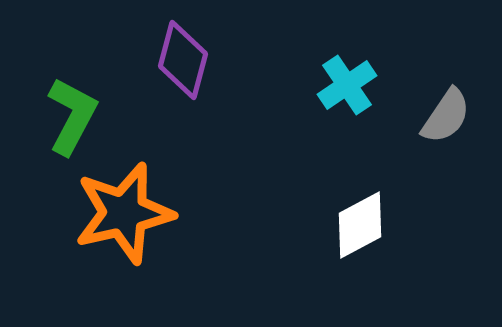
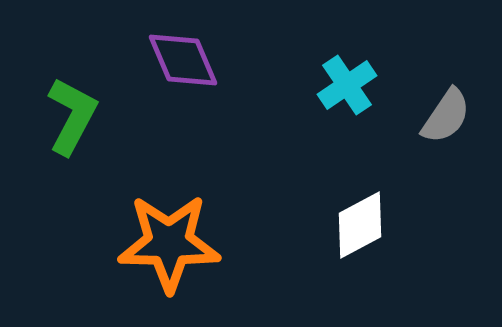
purple diamond: rotated 38 degrees counterclockwise
orange star: moved 45 px right, 30 px down; rotated 14 degrees clockwise
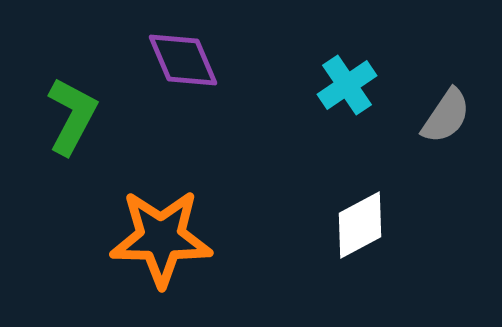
orange star: moved 8 px left, 5 px up
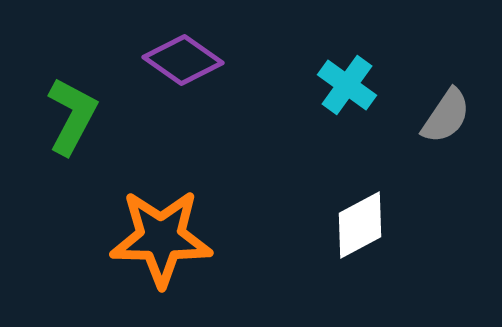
purple diamond: rotated 32 degrees counterclockwise
cyan cross: rotated 20 degrees counterclockwise
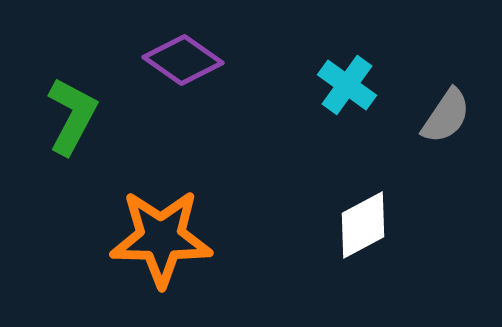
white diamond: moved 3 px right
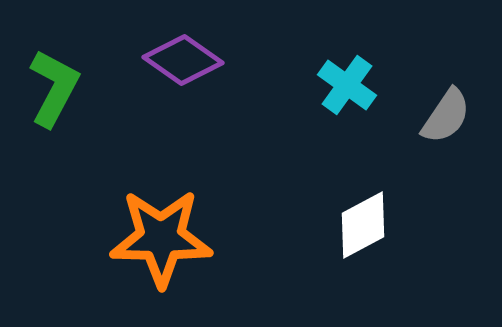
green L-shape: moved 18 px left, 28 px up
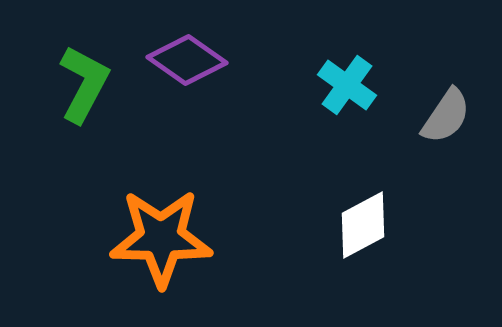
purple diamond: moved 4 px right
green L-shape: moved 30 px right, 4 px up
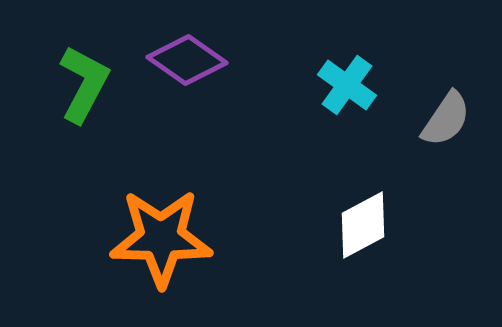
gray semicircle: moved 3 px down
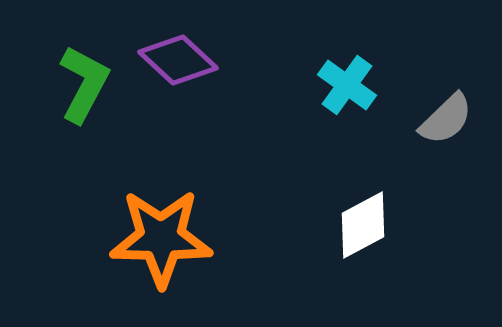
purple diamond: moved 9 px left; rotated 8 degrees clockwise
gray semicircle: rotated 12 degrees clockwise
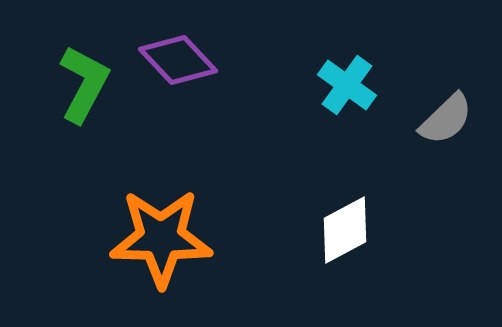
purple diamond: rotated 4 degrees clockwise
white diamond: moved 18 px left, 5 px down
